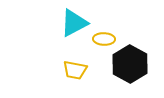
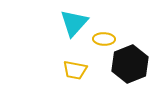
cyan triangle: rotated 20 degrees counterclockwise
black hexagon: rotated 9 degrees clockwise
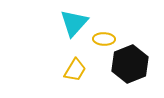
yellow trapezoid: rotated 70 degrees counterclockwise
